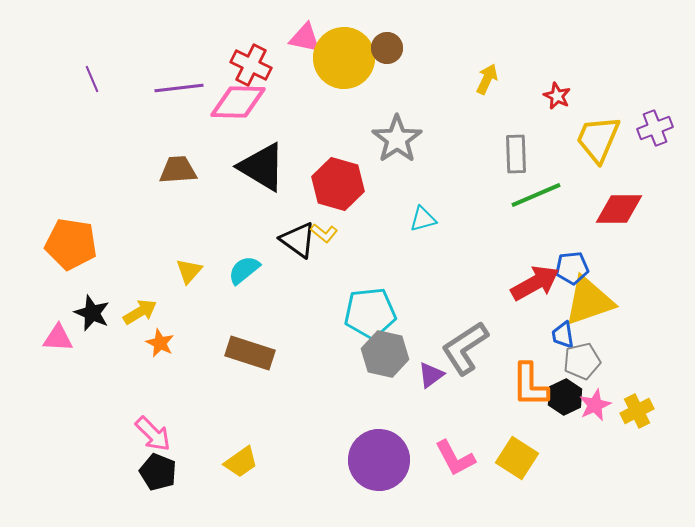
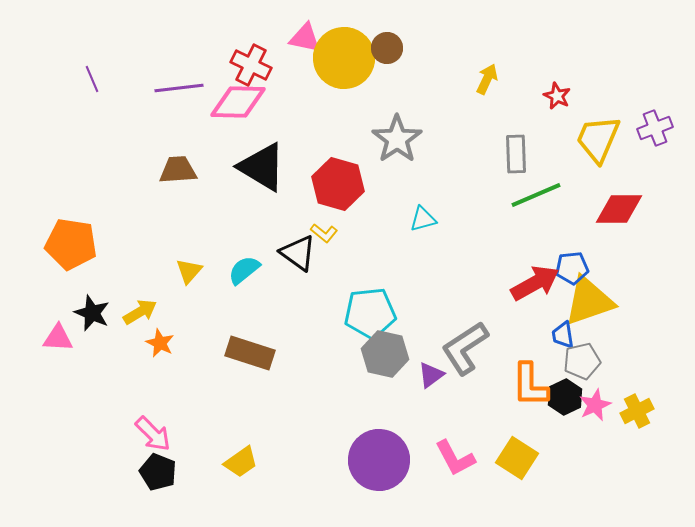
black triangle at (298, 240): moved 13 px down
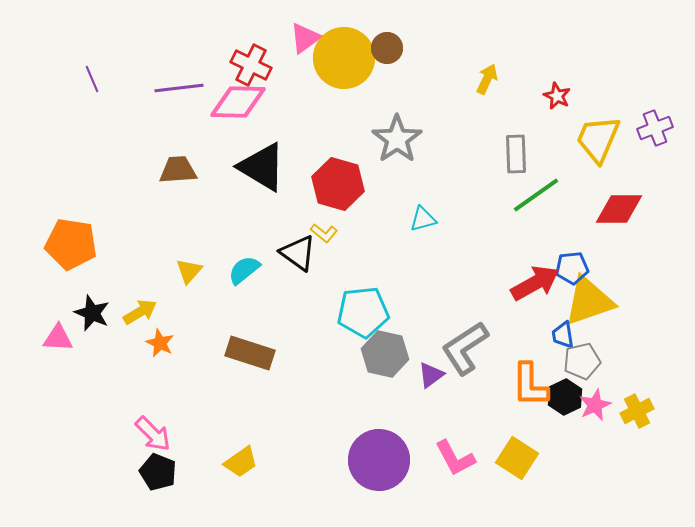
pink triangle at (305, 38): rotated 48 degrees counterclockwise
green line at (536, 195): rotated 12 degrees counterclockwise
cyan pentagon at (370, 313): moved 7 px left, 1 px up
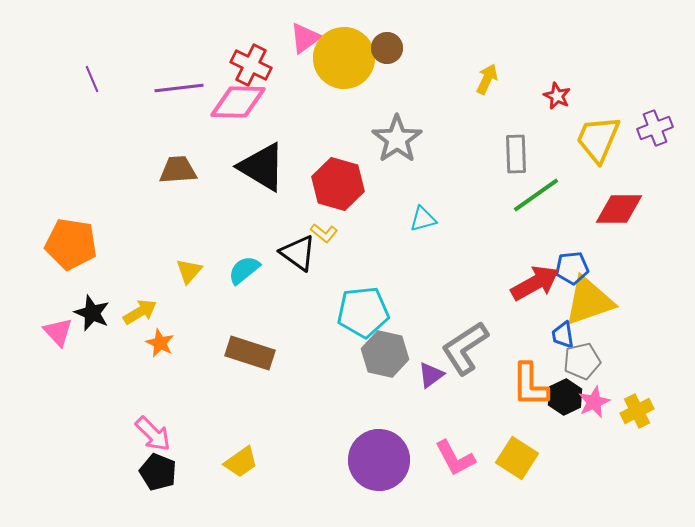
pink triangle at (58, 338): moved 6 px up; rotated 44 degrees clockwise
pink star at (595, 405): moved 1 px left, 3 px up
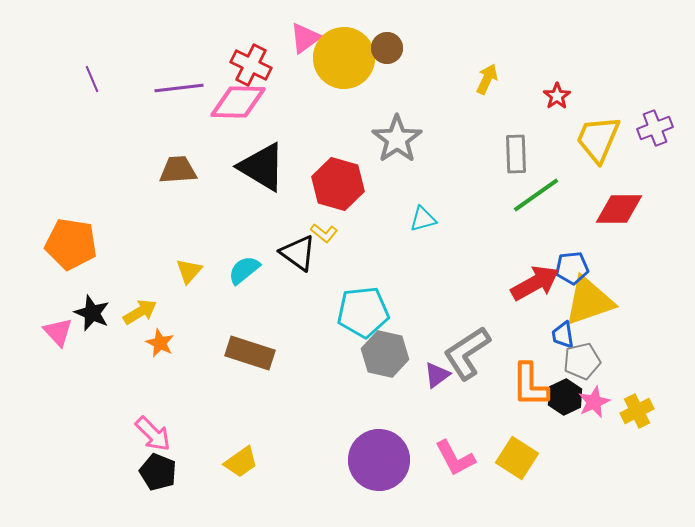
red star at (557, 96): rotated 12 degrees clockwise
gray L-shape at (465, 348): moved 2 px right, 5 px down
purple triangle at (431, 375): moved 6 px right
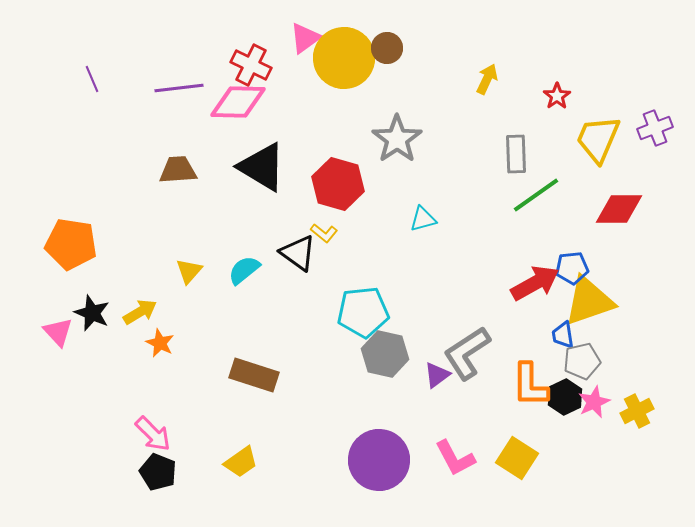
brown rectangle at (250, 353): moved 4 px right, 22 px down
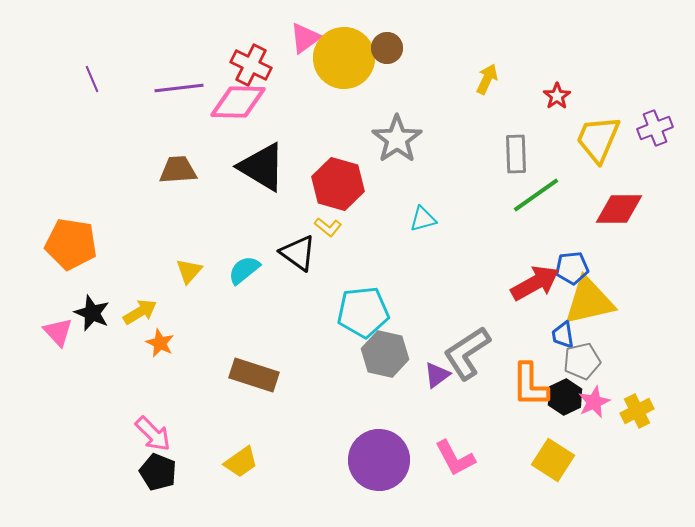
yellow L-shape at (324, 233): moved 4 px right, 6 px up
yellow triangle at (589, 301): rotated 6 degrees clockwise
yellow square at (517, 458): moved 36 px right, 2 px down
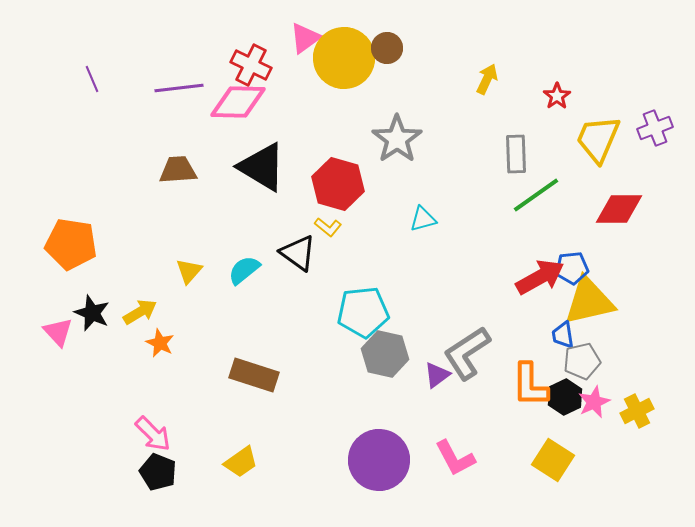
red arrow at (535, 283): moved 5 px right, 6 px up
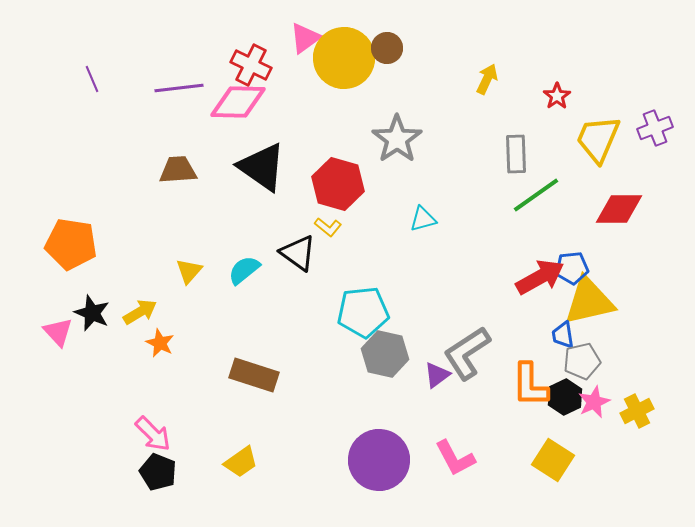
black triangle at (262, 167): rotated 4 degrees clockwise
